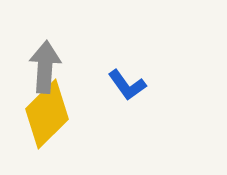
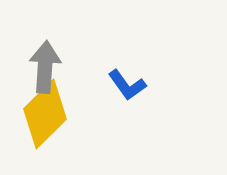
yellow diamond: moved 2 px left
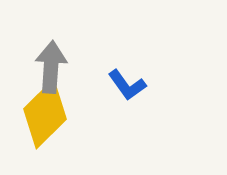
gray arrow: moved 6 px right
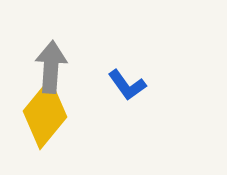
yellow diamond: rotated 6 degrees counterclockwise
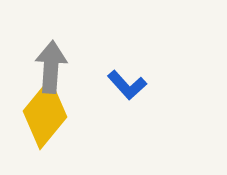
blue L-shape: rotated 6 degrees counterclockwise
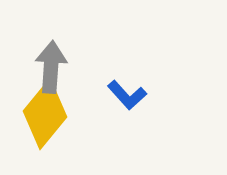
blue L-shape: moved 10 px down
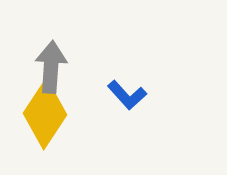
yellow diamond: rotated 6 degrees counterclockwise
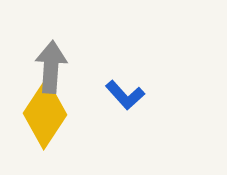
blue L-shape: moved 2 px left
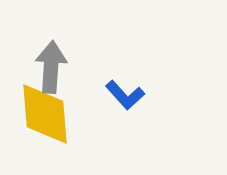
yellow diamond: rotated 38 degrees counterclockwise
